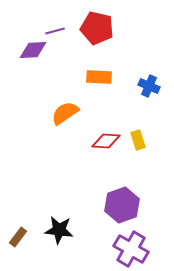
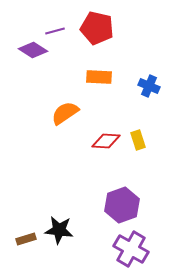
purple diamond: rotated 36 degrees clockwise
brown rectangle: moved 8 px right, 2 px down; rotated 36 degrees clockwise
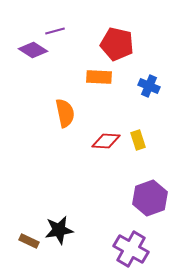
red pentagon: moved 20 px right, 16 px down
orange semicircle: rotated 112 degrees clockwise
purple hexagon: moved 28 px right, 7 px up
black star: rotated 16 degrees counterclockwise
brown rectangle: moved 3 px right, 2 px down; rotated 42 degrees clockwise
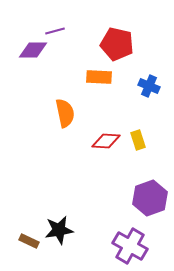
purple diamond: rotated 32 degrees counterclockwise
purple cross: moved 1 px left, 3 px up
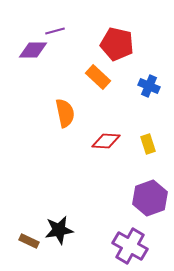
orange rectangle: moved 1 px left; rotated 40 degrees clockwise
yellow rectangle: moved 10 px right, 4 px down
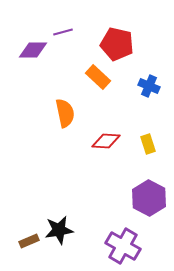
purple line: moved 8 px right, 1 px down
purple hexagon: moved 1 px left; rotated 12 degrees counterclockwise
brown rectangle: rotated 48 degrees counterclockwise
purple cross: moved 7 px left
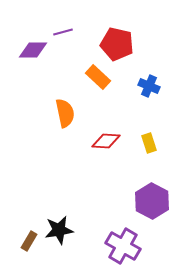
yellow rectangle: moved 1 px right, 1 px up
purple hexagon: moved 3 px right, 3 px down
brown rectangle: rotated 36 degrees counterclockwise
